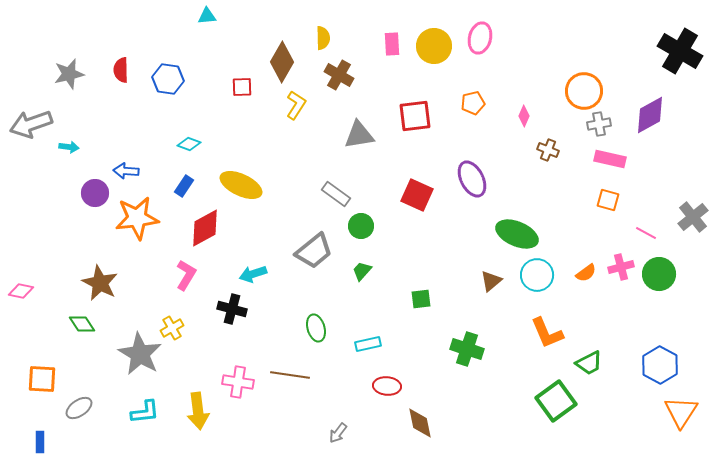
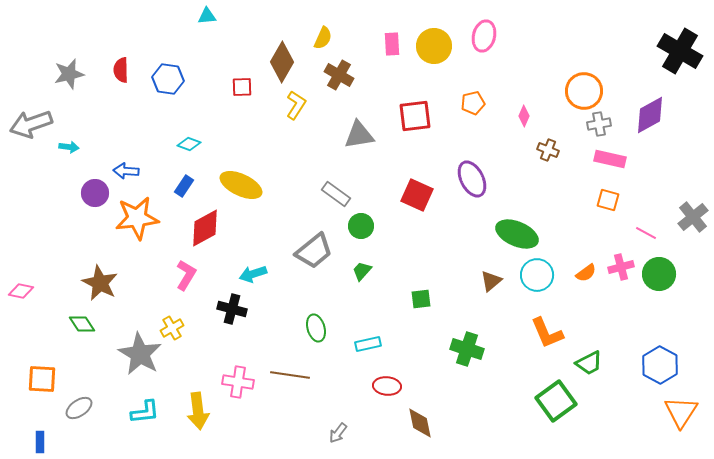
yellow semicircle at (323, 38): rotated 25 degrees clockwise
pink ellipse at (480, 38): moved 4 px right, 2 px up
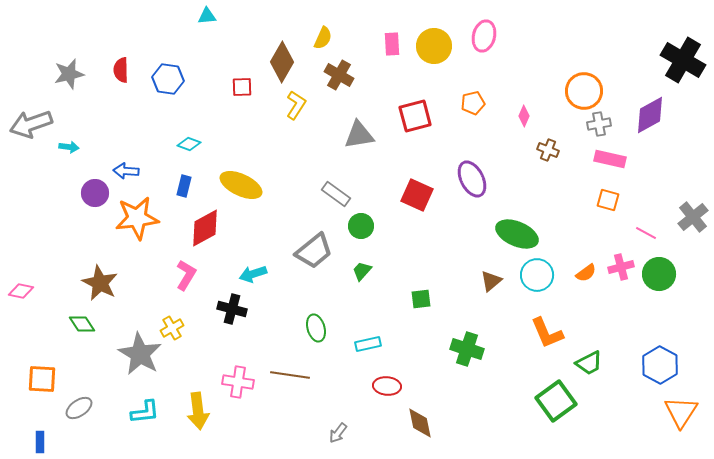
black cross at (680, 51): moved 3 px right, 9 px down
red square at (415, 116): rotated 8 degrees counterclockwise
blue rectangle at (184, 186): rotated 20 degrees counterclockwise
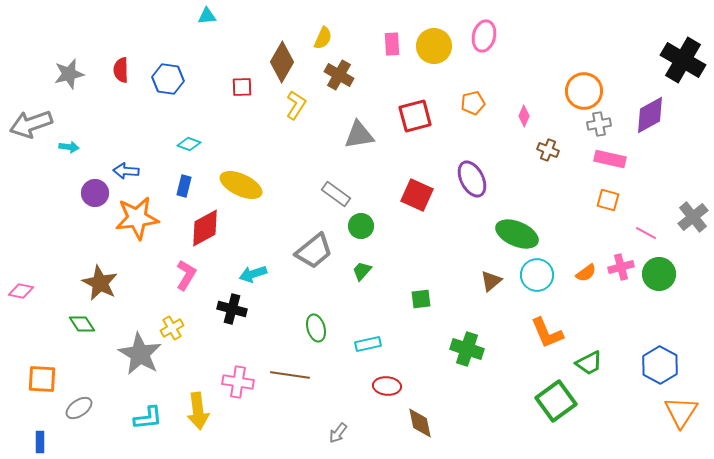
cyan L-shape at (145, 412): moved 3 px right, 6 px down
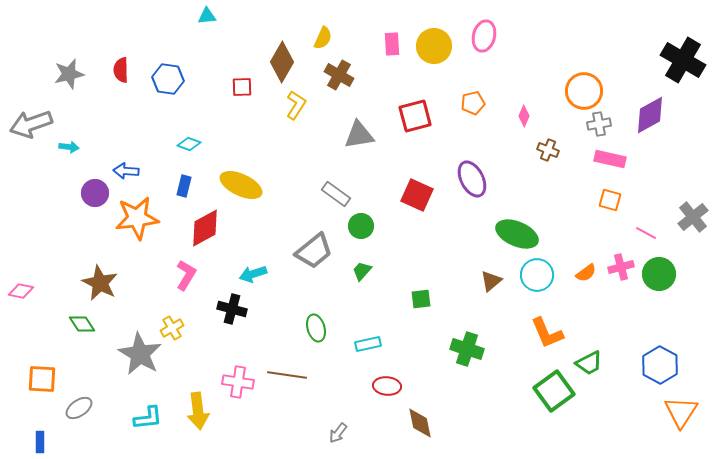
orange square at (608, 200): moved 2 px right
brown line at (290, 375): moved 3 px left
green square at (556, 401): moved 2 px left, 10 px up
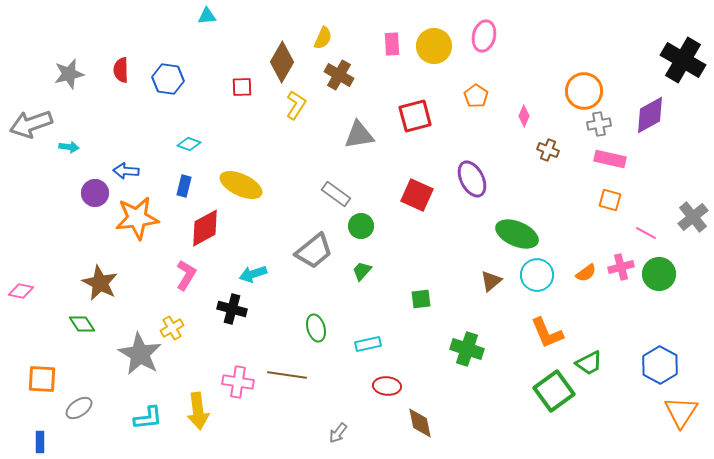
orange pentagon at (473, 103): moved 3 px right, 7 px up; rotated 25 degrees counterclockwise
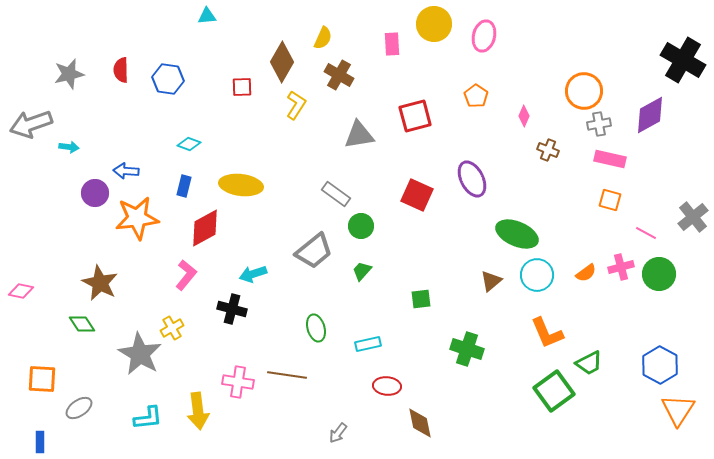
yellow circle at (434, 46): moved 22 px up
yellow ellipse at (241, 185): rotated 18 degrees counterclockwise
pink L-shape at (186, 275): rotated 8 degrees clockwise
orange triangle at (681, 412): moved 3 px left, 2 px up
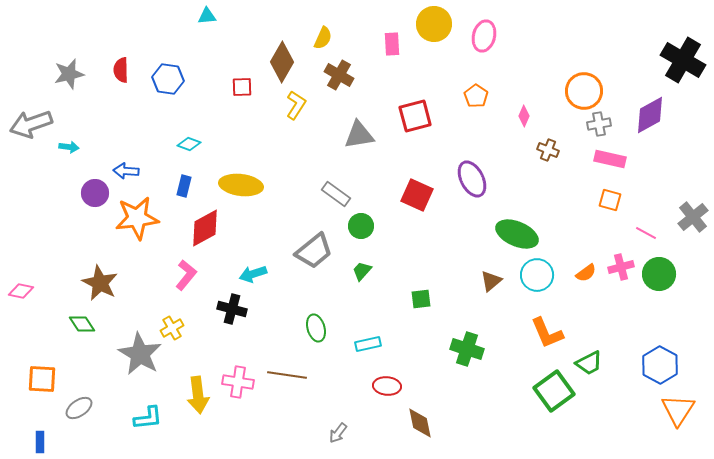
yellow arrow at (198, 411): moved 16 px up
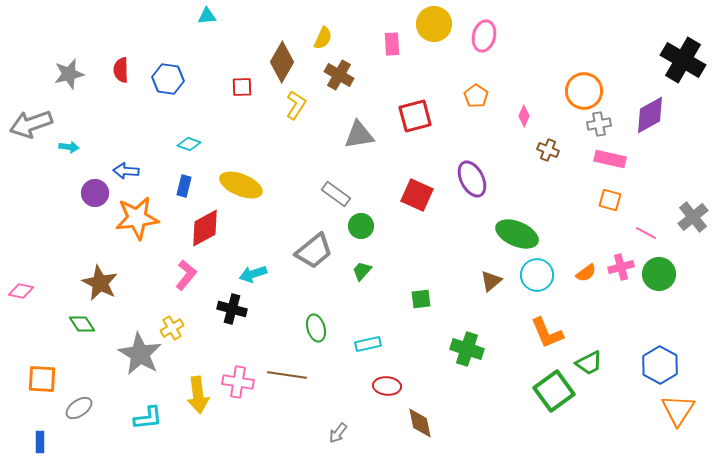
yellow ellipse at (241, 185): rotated 15 degrees clockwise
